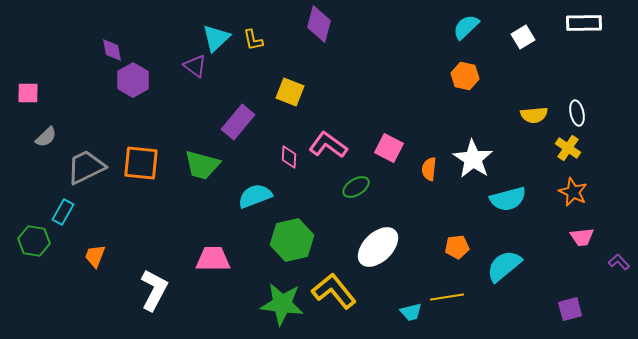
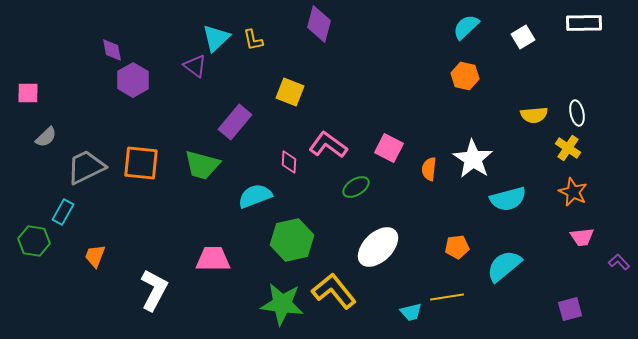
purple rectangle at (238, 122): moved 3 px left
pink diamond at (289, 157): moved 5 px down
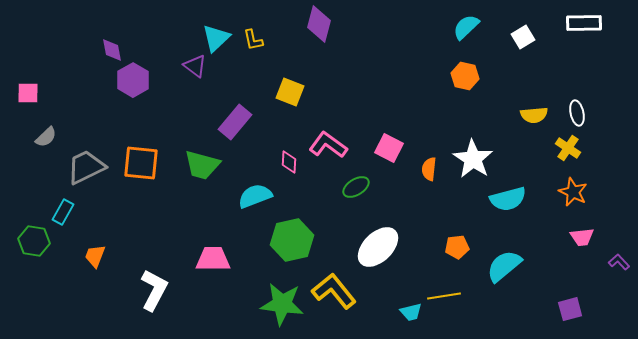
yellow line at (447, 297): moved 3 px left, 1 px up
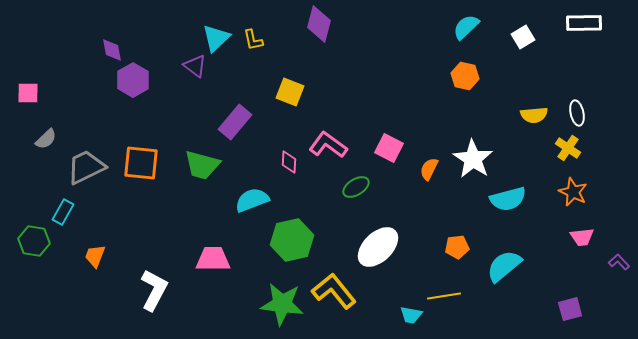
gray semicircle at (46, 137): moved 2 px down
orange semicircle at (429, 169): rotated 20 degrees clockwise
cyan semicircle at (255, 196): moved 3 px left, 4 px down
cyan trapezoid at (411, 312): moved 3 px down; rotated 25 degrees clockwise
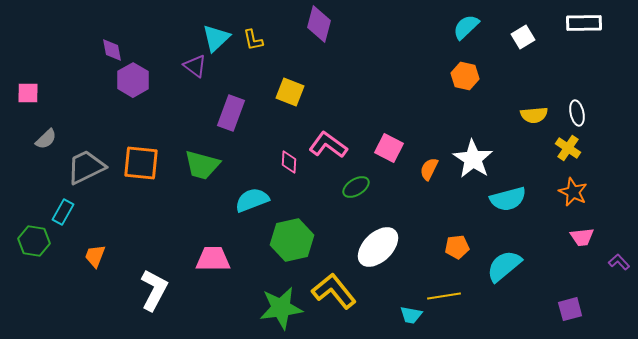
purple rectangle at (235, 122): moved 4 px left, 9 px up; rotated 20 degrees counterclockwise
green star at (282, 304): moved 1 px left, 4 px down; rotated 15 degrees counterclockwise
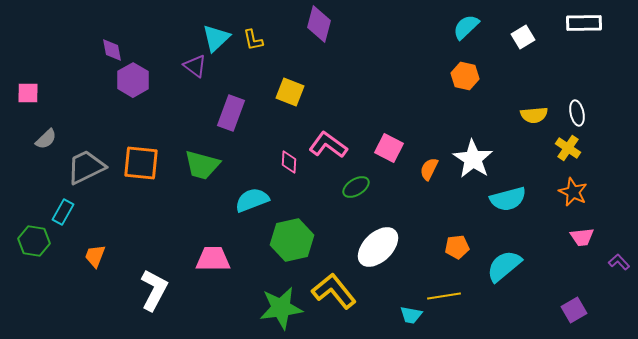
purple square at (570, 309): moved 4 px right, 1 px down; rotated 15 degrees counterclockwise
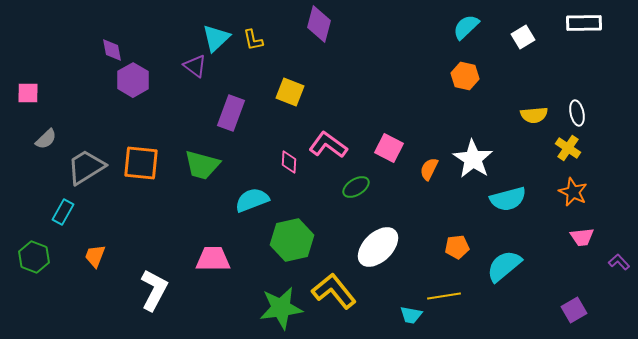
gray trapezoid at (86, 167): rotated 6 degrees counterclockwise
green hexagon at (34, 241): moved 16 px down; rotated 12 degrees clockwise
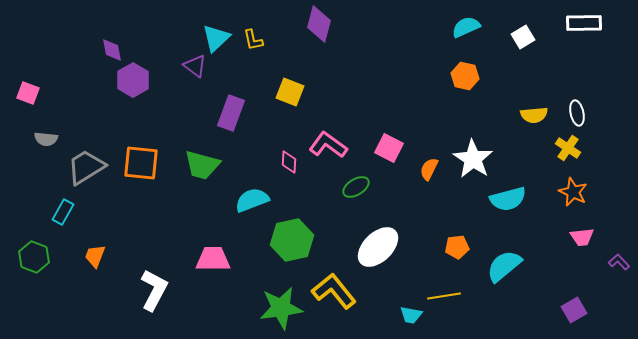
cyan semicircle at (466, 27): rotated 20 degrees clockwise
pink square at (28, 93): rotated 20 degrees clockwise
gray semicircle at (46, 139): rotated 50 degrees clockwise
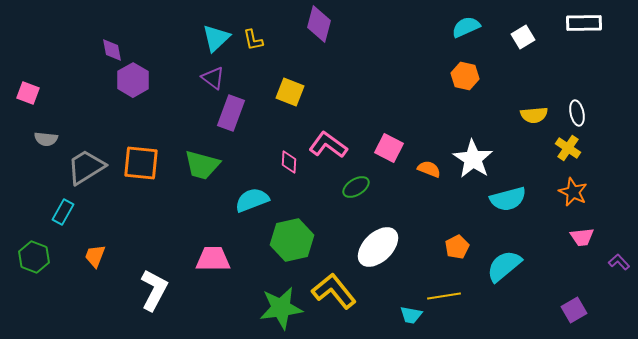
purple triangle at (195, 66): moved 18 px right, 12 px down
orange semicircle at (429, 169): rotated 85 degrees clockwise
orange pentagon at (457, 247): rotated 20 degrees counterclockwise
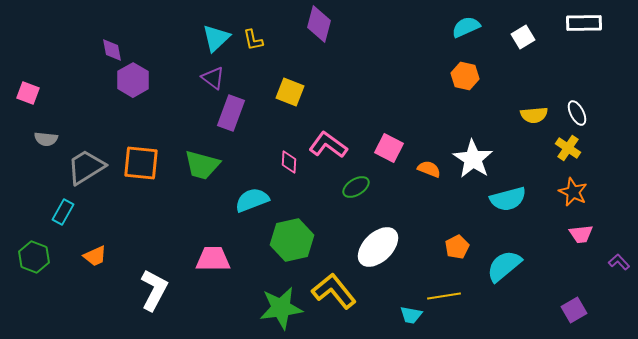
white ellipse at (577, 113): rotated 15 degrees counterclockwise
pink trapezoid at (582, 237): moved 1 px left, 3 px up
orange trapezoid at (95, 256): rotated 135 degrees counterclockwise
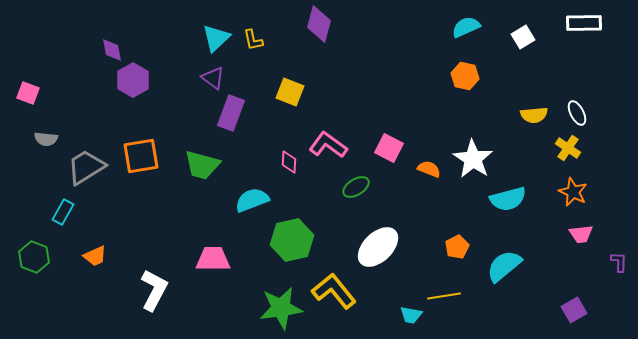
orange square at (141, 163): moved 7 px up; rotated 15 degrees counterclockwise
purple L-shape at (619, 262): rotated 45 degrees clockwise
